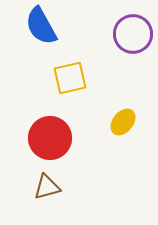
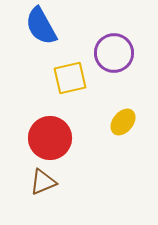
purple circle: moved 19 px left, 19 px down
brown triangle: moved 4 px left, 5 px up; rotated 8 degrees counterclockwise
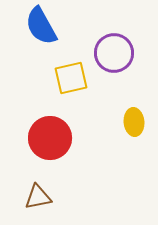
yellow square: moved 1 px right
yellow ellipse: moved 11 px right; rotated 44 degrees counterclockwise
brown triangle: moved 5 px left, 15 px down; rotated 12 degrees clockwise
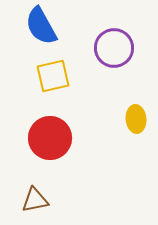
purple circle: moved 5 px up
yellow square: moved 18 px left, 2 px up
yellow ellipse: moved 2 px right, 3 px up
brown triangle: moved 3 px left, 3 px down
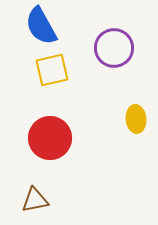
yellow square: moved 1 px left, 6 px up
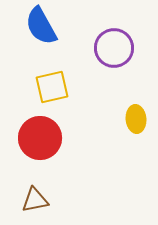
yellow square: moved 17 px down
red circle: moved 10 px left
